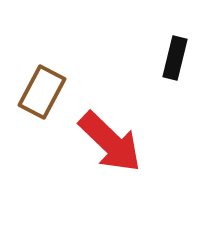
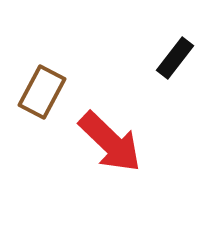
black rectangle: rotated 24 degrees clockwise
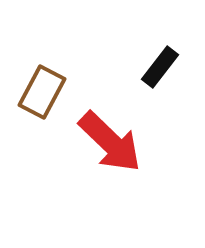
black rectangle: moved 15 px left, 9 px down
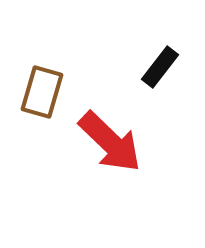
brown rectangle: rotated 12 degrees counterclockwise
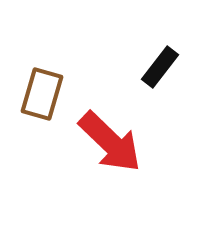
brown rectangle: moved 2 px down
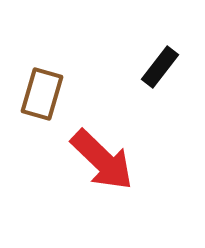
red arrow: moved 8 px left, 18 px down
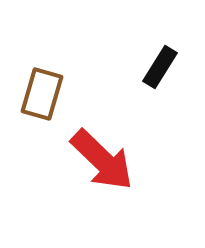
black rectangle: rotated 6 degrees counterclockwise
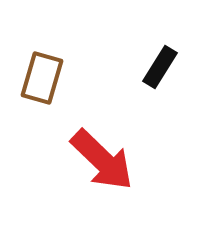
brown rectangle: moved 16 px up
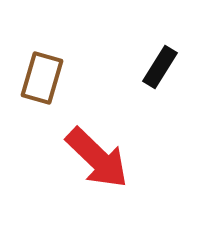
red arrow: moved 5 px left, 2 px up
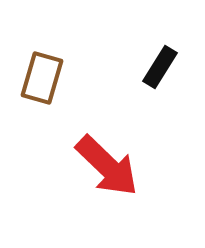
red arrow: moved 10 px right, 8 px down
